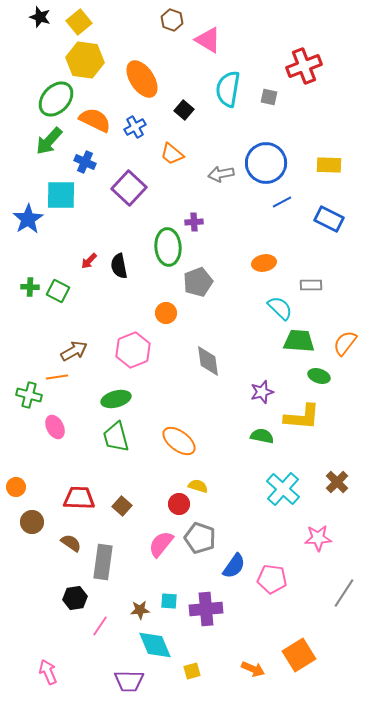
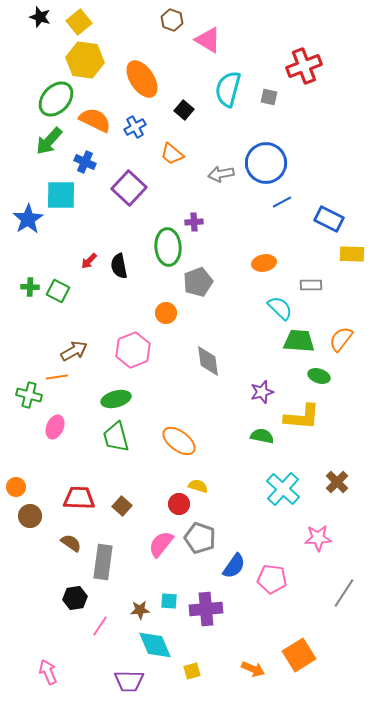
cyan semicircle at (228, 89): rotated 6 degrees clockwise
yellow rectangle at (329, 165): moved 23 px right, 89 px down
orange semicircle at (345, 343): moved 4 px left, 4 px up
pink ellipse at (55, 427): rotated 50 degrees clockwise
brown circle at (32, 522): moved 2 px left, 6 px up
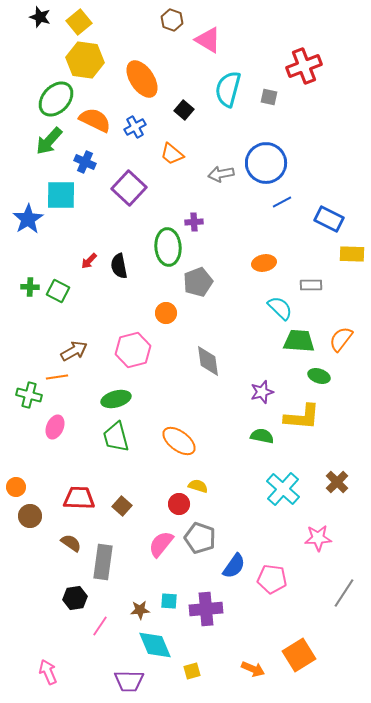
pink hexagon at (133, 350): rotated 8 degrees clockwise
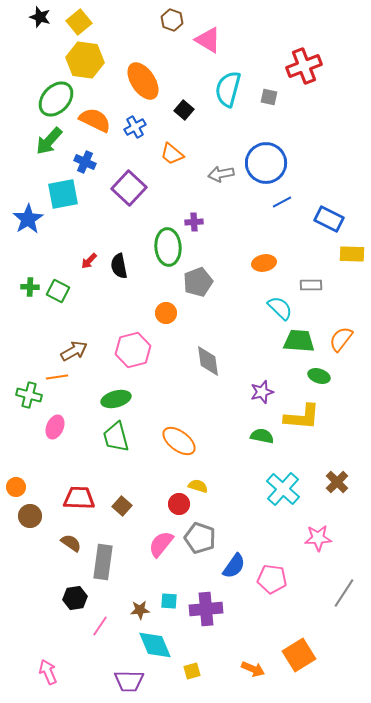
orange ellipse at (142, 79): moved 1 px right, 2 px down
cyan square at (61, 195): moved 2 px right, 1 px up; rotated 12 degrees counterclockwise
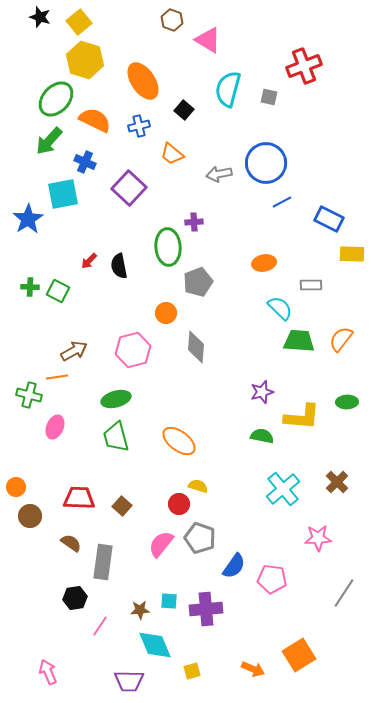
yellow hexagon at (85, 60): rotated 9 degrees clockwise
blue cross at (135, 127): moved 4 px right, 1 px up; rotated 15 degrees clockwise
gray arrow at (221, 174): moved 2 px left
gray diamond at (208, 361): moved 12 px left, 14 px up; rotated 12 degrees clockwise
green ellipse at (319, 376): moved 28 px right, 26 px down; rotated 20 degrees counterclockwise
cyan cross at (283, 489): rotated 8 degrees clockwise
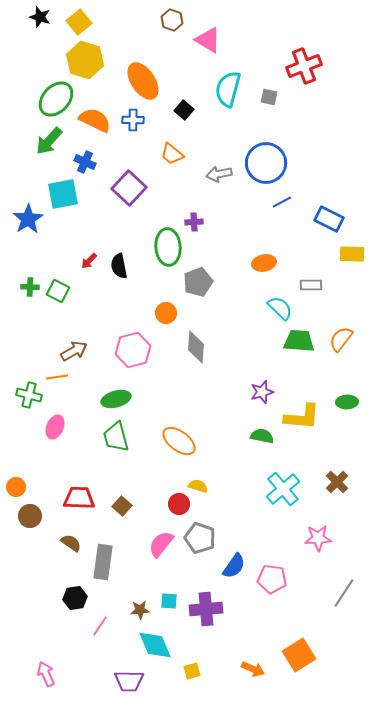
blue cross at (139, 126): moved 6 px left, 6 px up; rotated 15 degrees clockwise
pink arrow at (48, 672): moved 2 px left, 2 px down
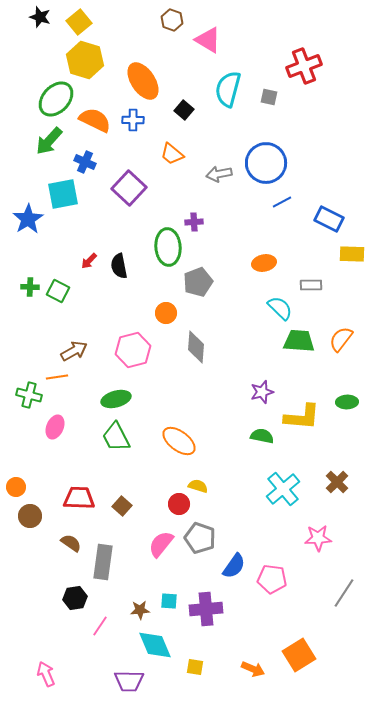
green trapezoid at (116, 437): rotated 12 degrees counterclockwise
yellow square at (192, 671): moved 3 px right, 4 px up; rotated 24 degrees clockwise
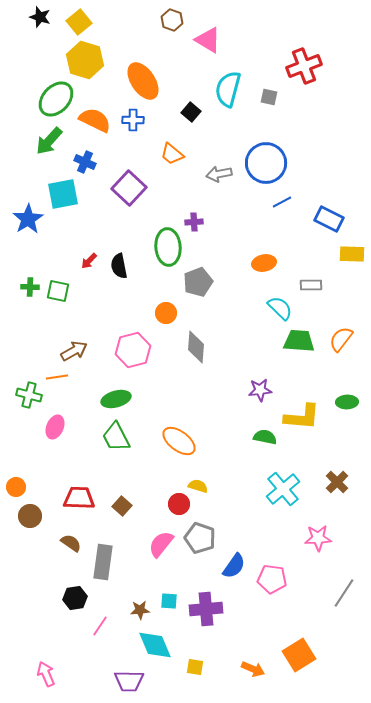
black square at (184, 110): moved 7 px right, 2 px down
green square at (58, 291): rotated 15 degrees counterclockwise
purple star at (262, 392): moved 2 px left, 2 px up; rotated 10 degrees clockwise
green semicircle at (262, 436): moved 3 px right, 1 px down
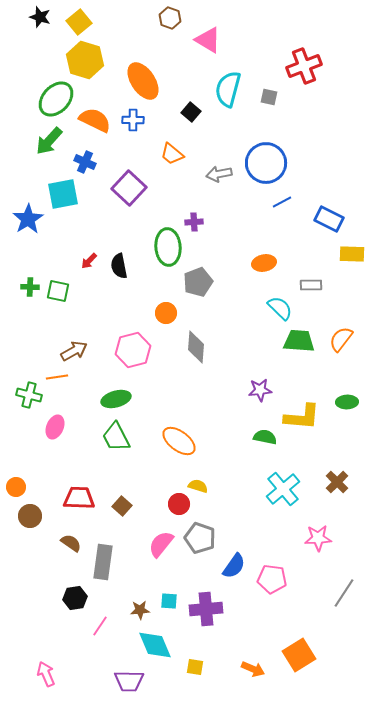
brown hexagon at (172, 20): moved 2 px left, 2 px up
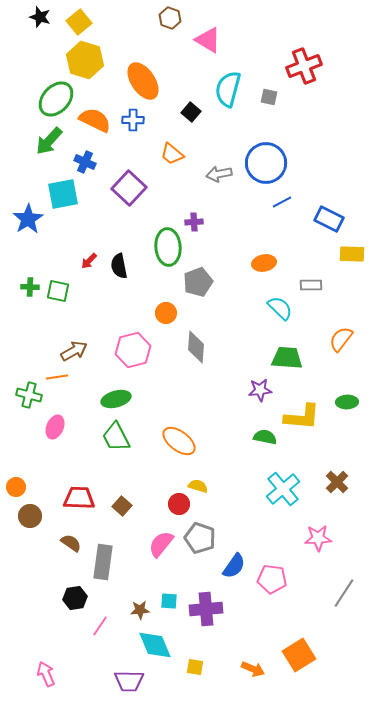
green trapezoid at (299, 341): moved 12 px left, 17 px down
